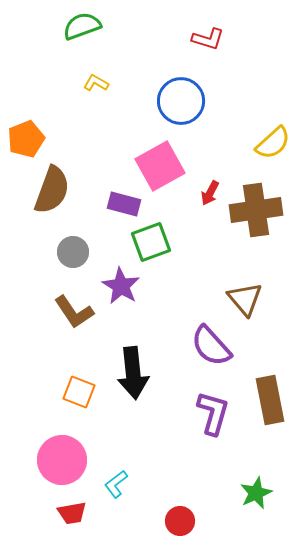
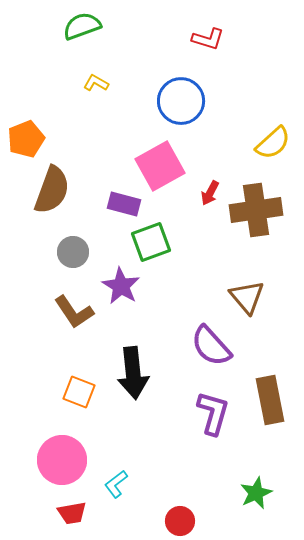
brown triangle: moved 2 px right, 2 px up
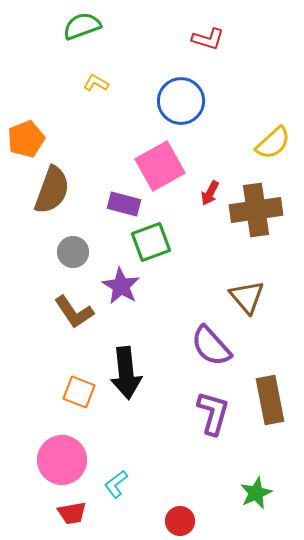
black arrow: moved 7 px left
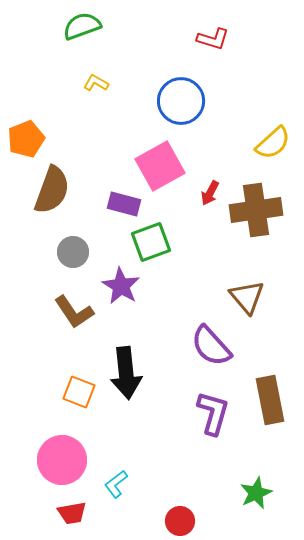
red L-shape: moved 5 px right
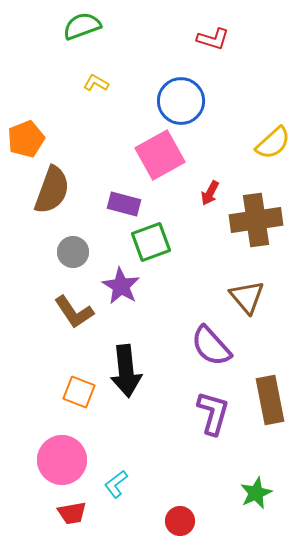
pink square: moved 11 px up
brown cross: moved 10 px down
black arrow: moved 2 px up
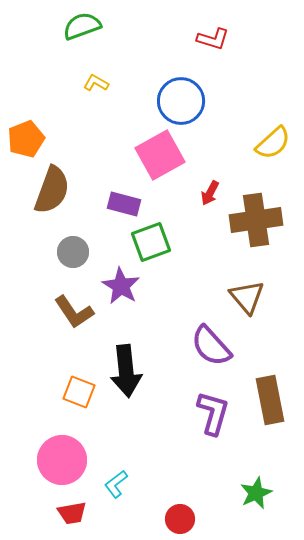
red circle: moved 2 px up
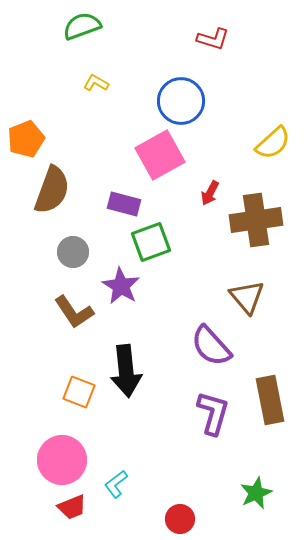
red trapezoid: moved 6 px up; rotated 12 degrees counterclockwise
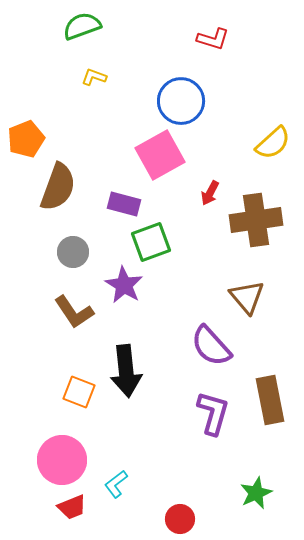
yellow L-shape: moved 2 px left, 6 px up; rotated 10 degrees counterclockwise
brown semicircle: moved 6 px right, 3 px up
purple star: moved 3 px right, 1 px up
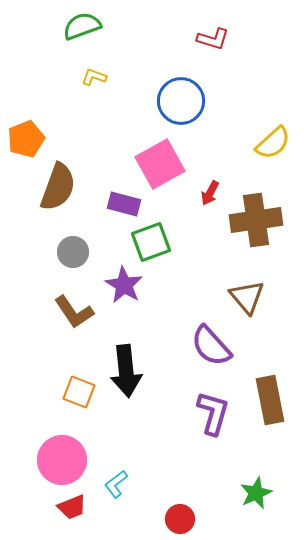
pink square: moved 9 px down
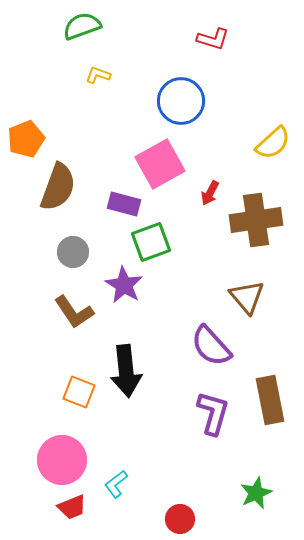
yellow L-shape: moved 4 px right, 2 px up
